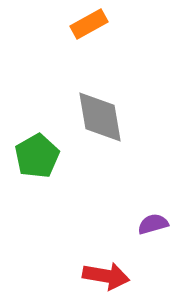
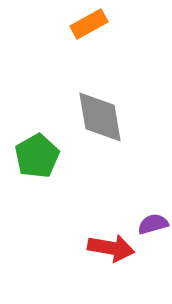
red arrow: moved 5 px right, 28 px up
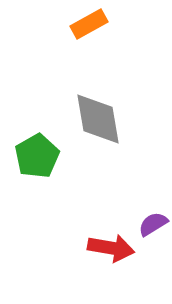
gray diamond: moved 2 px left, 2 px down
purple semicircle: rotated 16 degrees counterclockwise
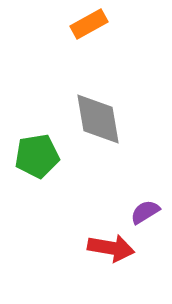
green pentagon: rotated 21 degrees clockwise
purple semicircle: moved 8 px left, 12 px up
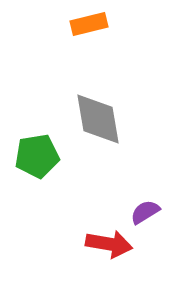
orange rectangle: rotated 15 degrees clockwise
red arrow: moved 2 px left, 4 px up
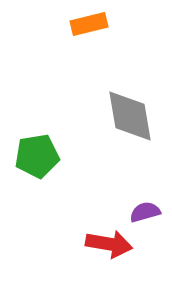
gray diamond: moved 32 px right, 3 px up
purple semicircle: rotated 16 degrees clockwise
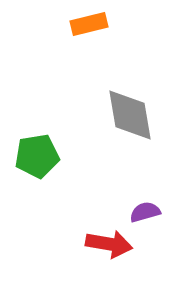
gray diamond: moved 1 px up
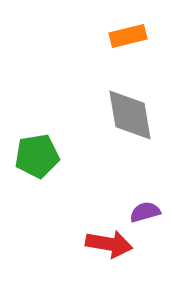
orange rectangle: moved 39 px right, 12 px down
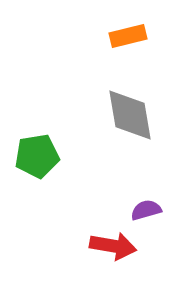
purple semicircle: moved 1 px right, 2 px up
red arrow: moved 4 px right, 2 px down
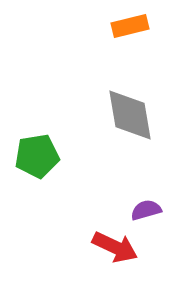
orange rectangle: moved 2 px right, 10 px up
red arrow: moved 2 px right, 1 px down; rotated 15 degrees clockwise
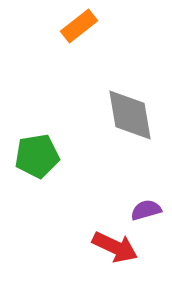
orange rectangle: moved 51 px left; rotated 24 degrees counterclockwise
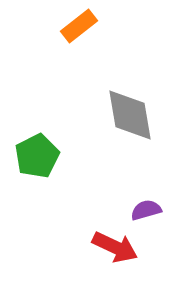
green pentagon: rotated 18 degrees counterclockwise
